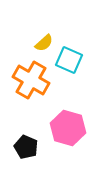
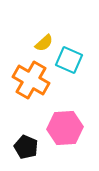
pink hexagon: moved 3 px left; rotated 20 degrees counterclockwise
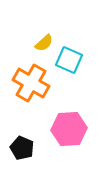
orange cross: moved 3 px down
pink hexagon: moved 4 px right, 1 px down
black pentagon: moved 4 px left, 1 px down
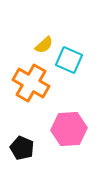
yellow semicircle: moved 2 px down
